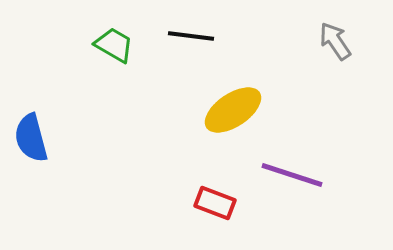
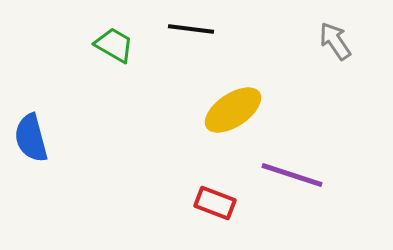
black line: moved 7 px up
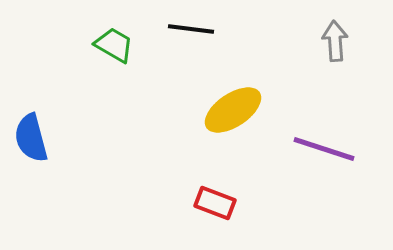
gray arrow: rotated 30 degrees clockwise
purple line: moved 32 px right, 26 px up
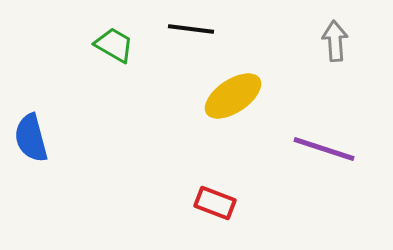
yellow ellipse: moved 14 px up
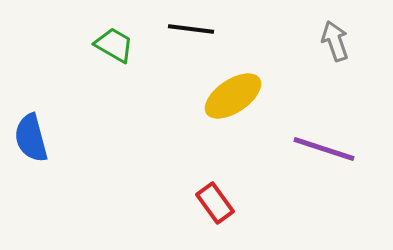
gray arrow: rotated 15 degrees counterclockwise
red rectangle: rotated 33 degrees clockwise
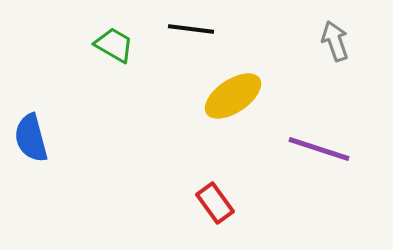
purple line: moved 5 px left
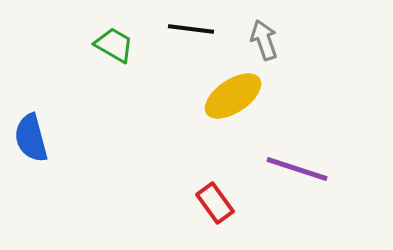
gray arrow: moved 71 px left, 1 px up
purple line: moved 22 px left, 20 px down
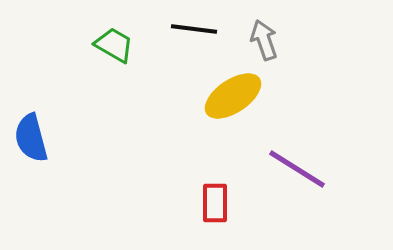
black line: moved 3 px right
purple line: rotated 14 degrees clockwise
red rectangle: rotated 36 degrees clockwise
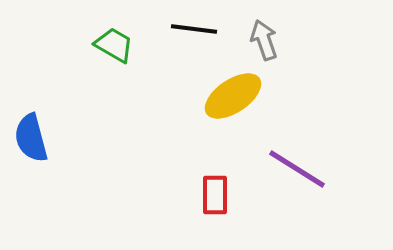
red rectangle: moved 8 px up
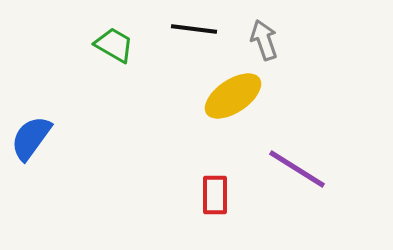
blue semicircle: rotated 51 degrees clockwise
